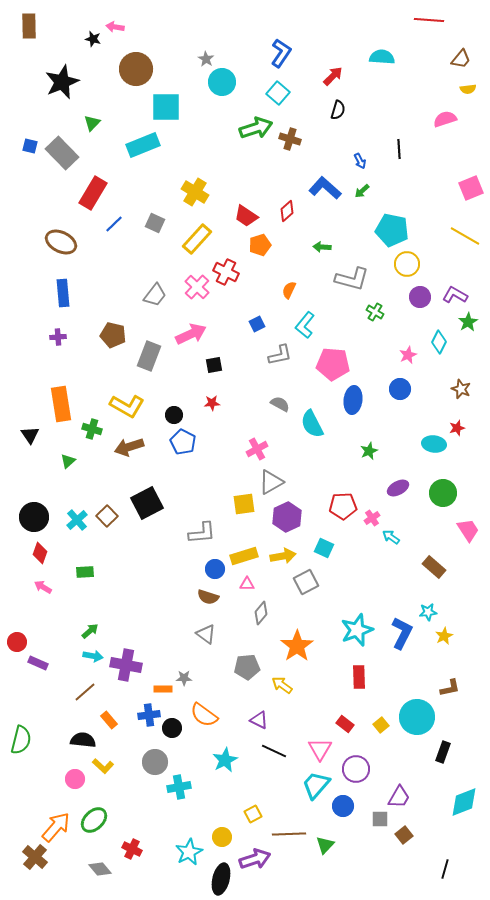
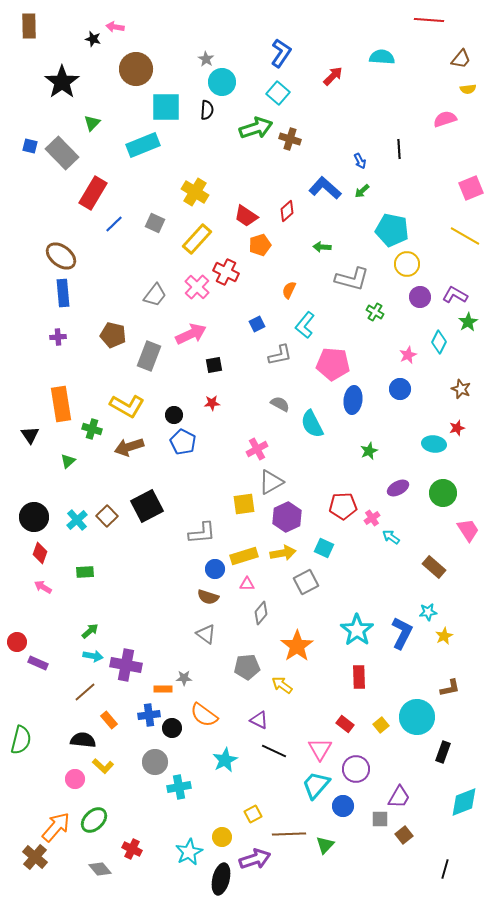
black star at (62, 82): rotated 12 degrees counterclockwise
black semicircle at (338, 110): moved 131 px left; rotated 12 degrees counterclockwise
brown ellipse at (61, 242): moved 14 px down; rotated 12 degrees clockwise
black square at (147, 503): moved 3 px down
yellow arrow at (283, 556): moved 3 px up
cyan star at (357, 630): rotated 16 degrees counterclockwise
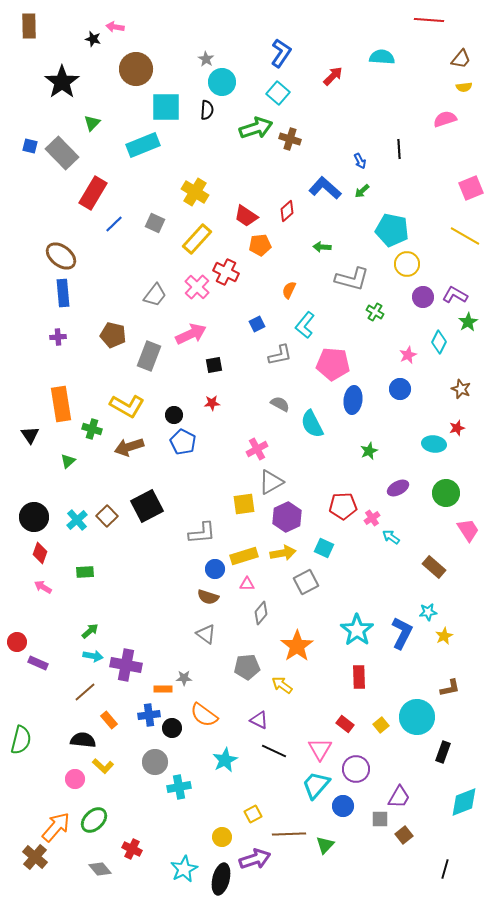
yellow semicircle at (468, 89): moved 4 px left, 2 px up
orange pentagon at (260, 245): rotated 10 degrees clockwise
purple circle at (420, 297): moved 3 px right
green circle at (443, 493): moved 3 px right
cyan star at (189, 852): moved 5 px left, 17 px down
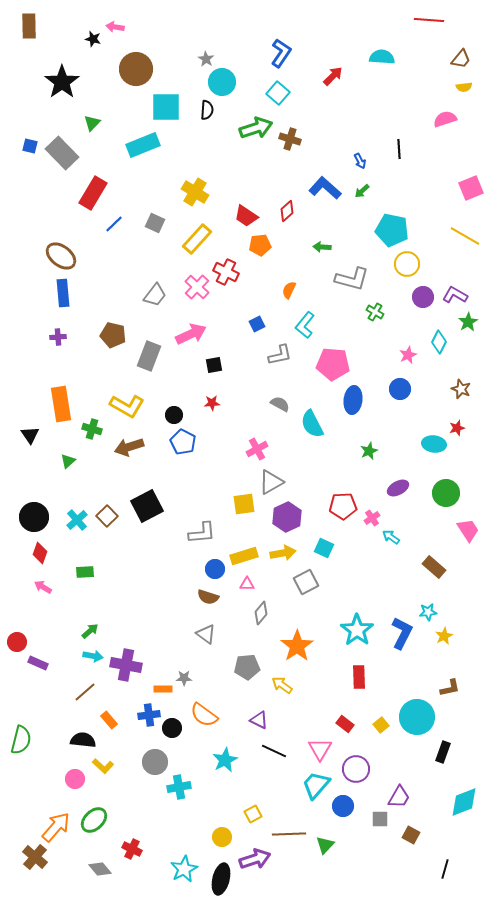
brown square at (404, 835): moved 7 px right; rotated 24 degrees counterclockwise
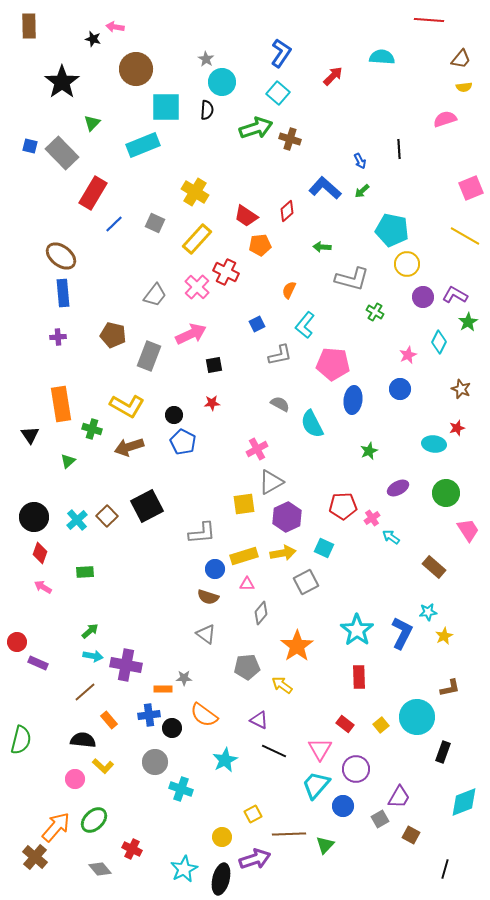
cyan cross at (179, 787): moved 2 px right, 2 px down; rotated 30 degrees clockwise
gray square at (380, 819): rotated 30 degrees counterclockwise
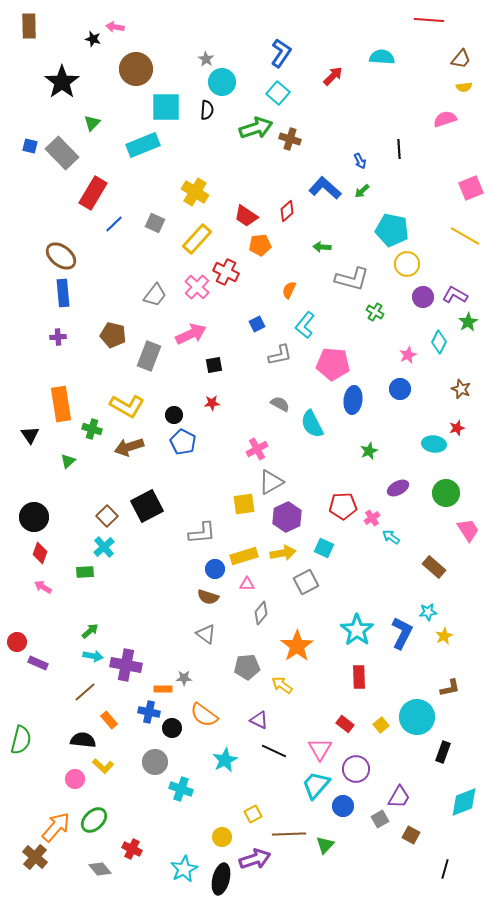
cyan cross at (77, 520): moved 27 px right, 27 px down
blue cross at (149, 715): moved 3 px up; rotated 20 degrees clockwise
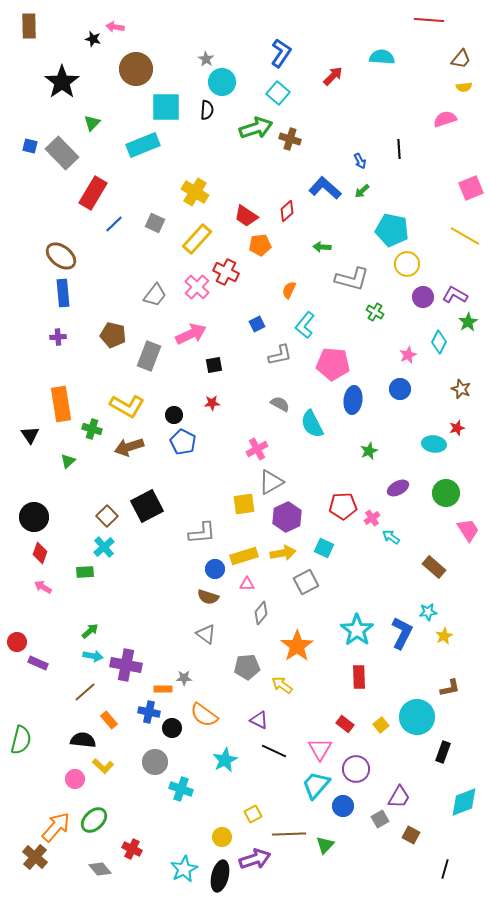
black ellipse at (221, 879): moved 1 px left, 3 px up
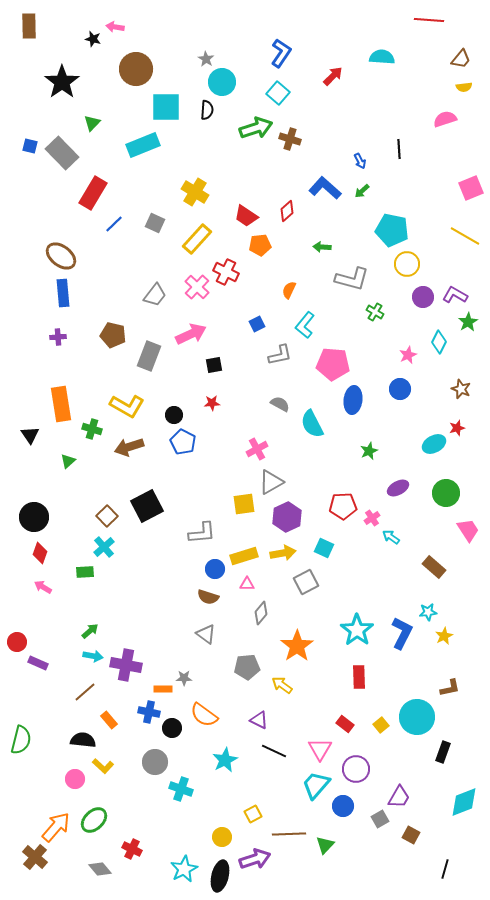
cyan ellipse at (434, 444): rotated 35 degrees counterclockwise
